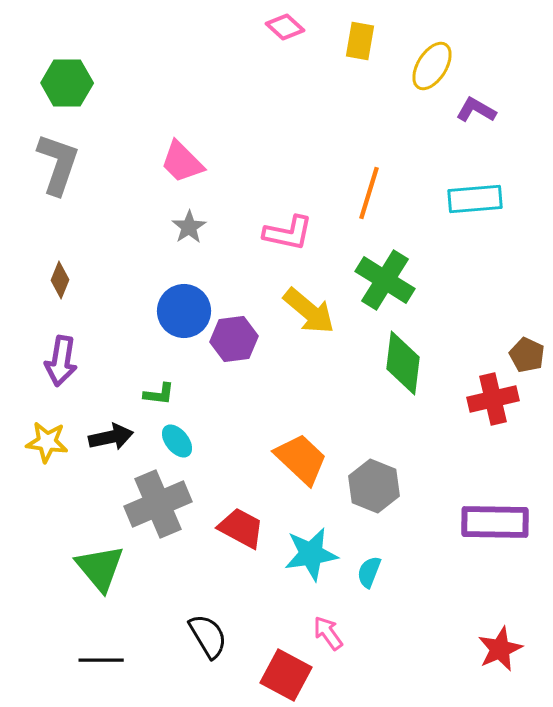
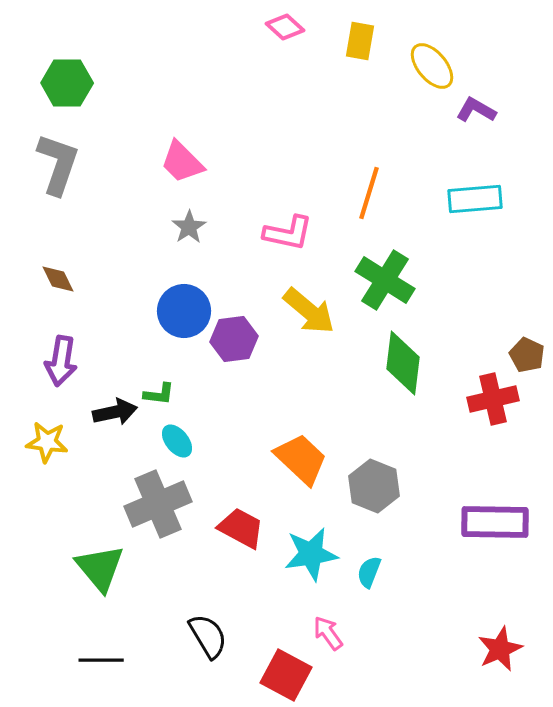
yellow ellipse: rotated 72 degrees counterclockwise
brown diamond: moved 2 px left, 1 px up; rotated 48 degrees counterclockwise
black arrow: moved 4 px right, 25 px up
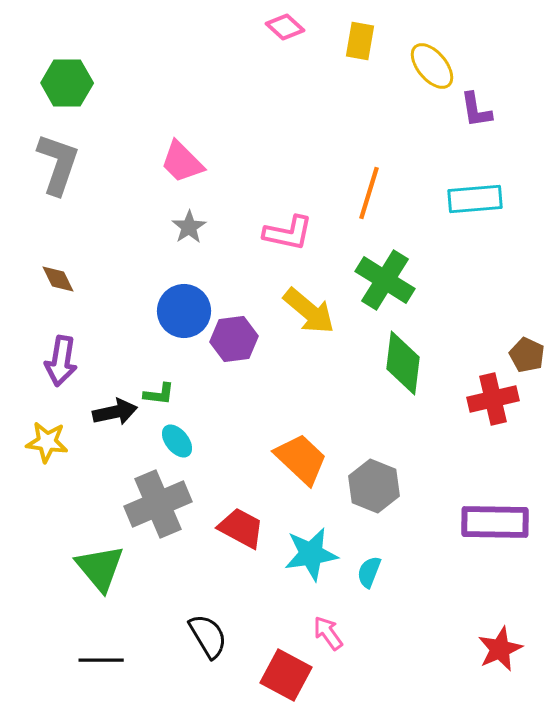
purple L-shape: rotated 129 degrees counterclockwise
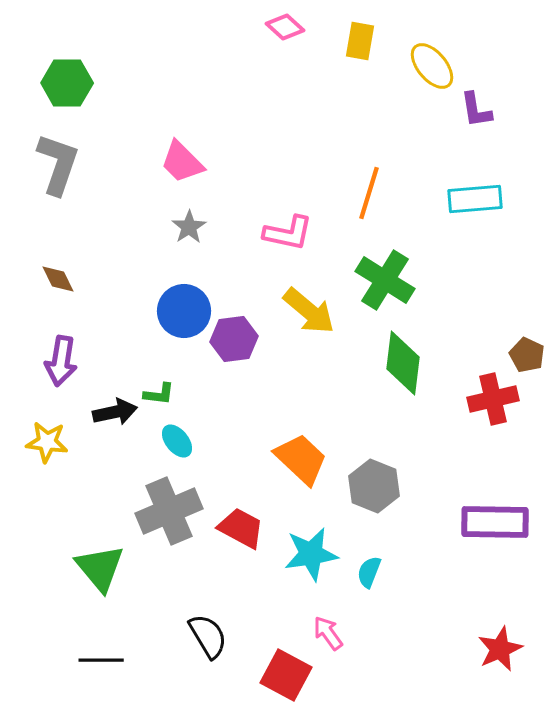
gray cross: moved 11 px right, 7 px down
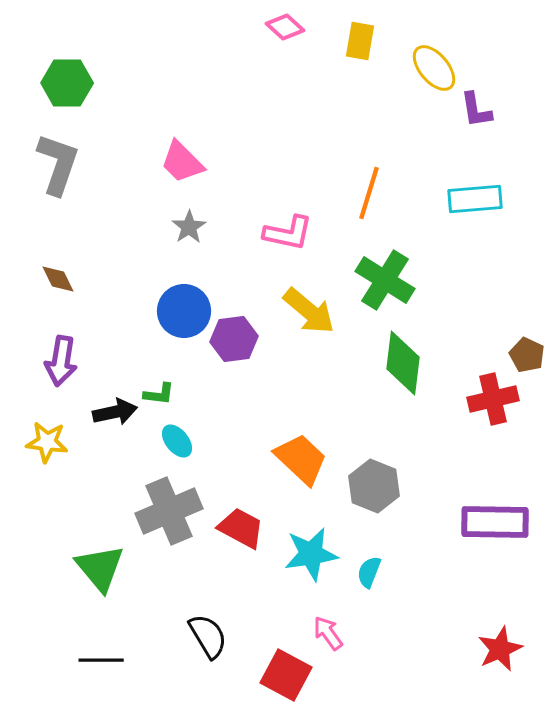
yellow ellipse: moved 2 px right, 2 px down
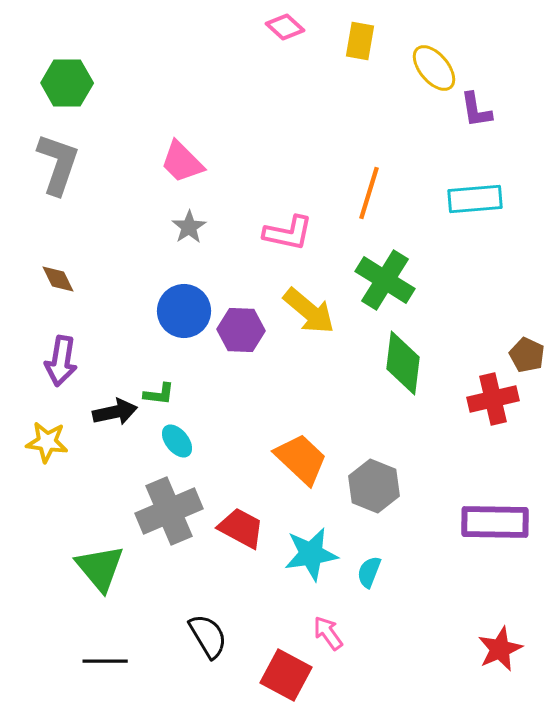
purple hexagon: moved 7 px right, 9 px up; rotated 9 degrees clockwise
black line: moved 4 px right, 1 px down
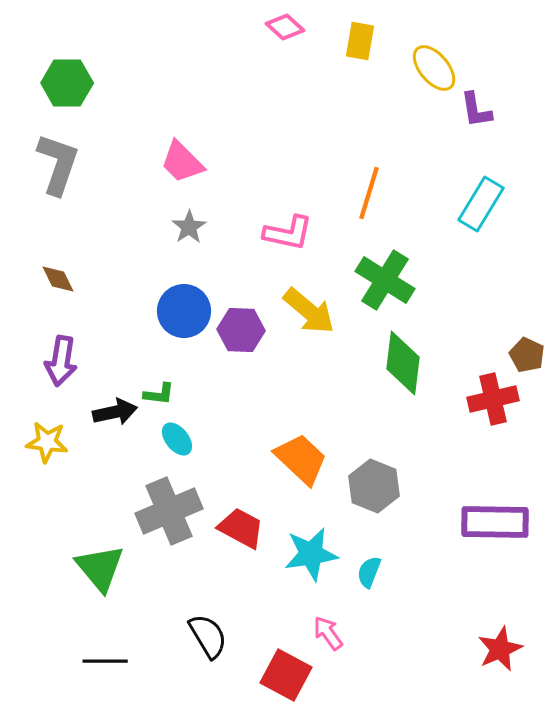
cyan rectangle: moved 6 px right, 5 px down; rotated 54 degrees counterclockwise
cyan ellipse: moved 2 px up
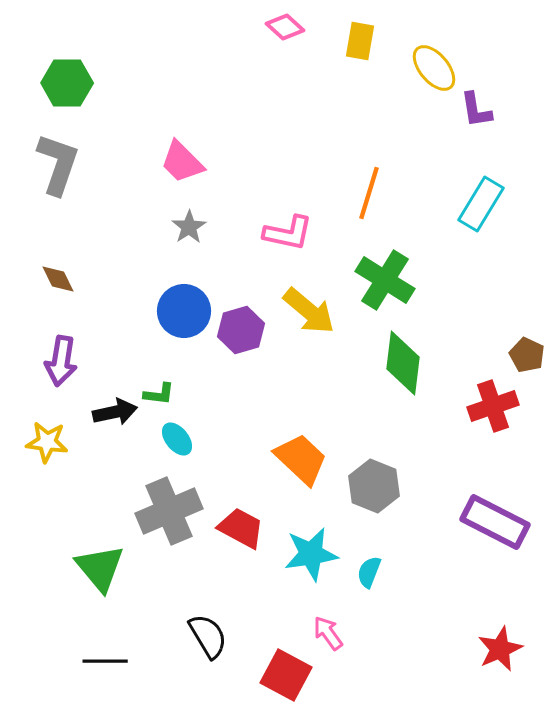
purple hexagon: rotated 18 degrees counterclockwise
red cross: moved 7 px down; rotated 6 degrees counterclockwise
purple rectangle: rotated 26 degrees clockwise
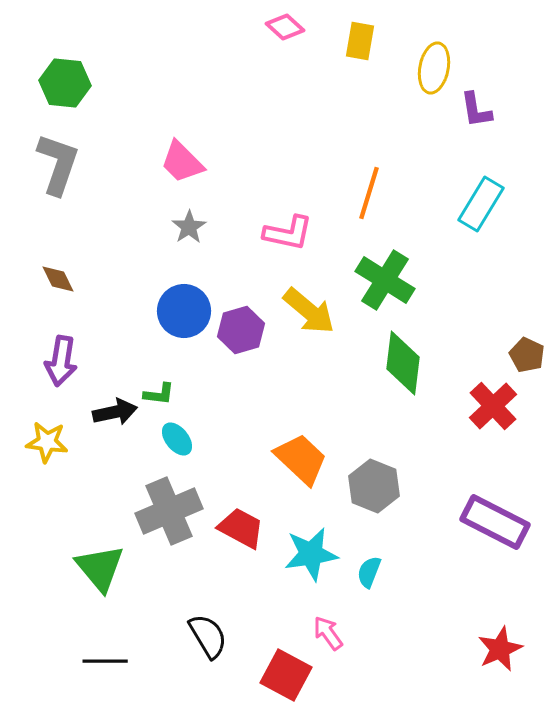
yellow ellipse: rotated 51 degrees clockwise
green hexagon: moved 2 px left; rotated 6 degrees clockwise
red cross: rotated 24 degrees counterclockwise
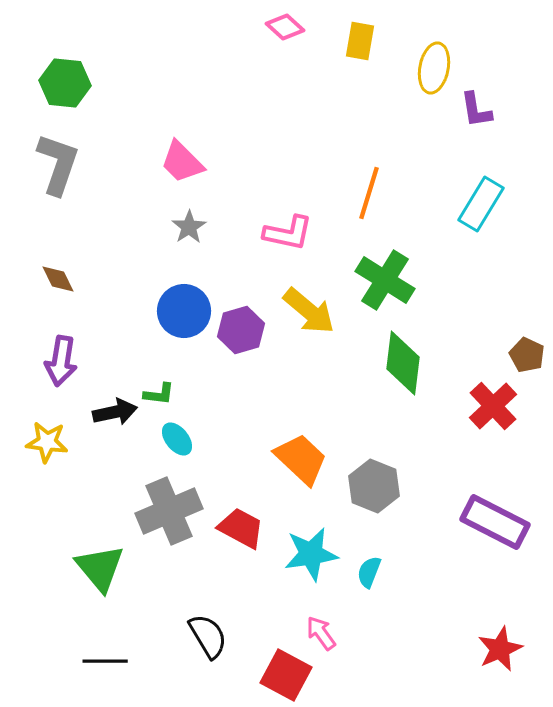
pink arrow: moved 7 px left
